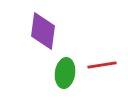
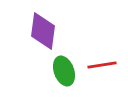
green ellipse: moved 1 px left, 2 px up; rotated 28 degrees counterclockwise
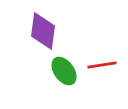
green ellipse: rotated 16 degrees counterclockwise
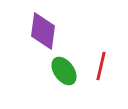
red line: moved 1 px left, 1 px down; rotated 68 degrees counterclockwise
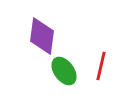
purple diamond: moved 1 px left, 5 px down
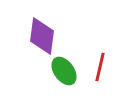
red line: moved 1 px left, 1 px down
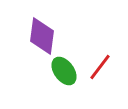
red line: rotated 24 degrees clockwise
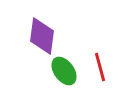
red line: rotated 52 degrees counterclockwise
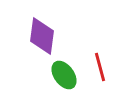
green ellipse: moved 4 px down
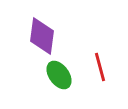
green ellipse: moved 5 px left
